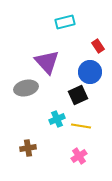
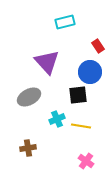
gray ellipse: moved 3 px right, 9 px down; rotated 15 degrees counterclockwise
black square: rotated 18 degrees clockwise
pink cross: moved 7 px right, 5 px down; rotated 21 degrees counterclockwise
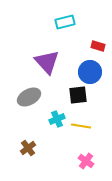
red rectangle: rotated 40 degrees counterclockwise
brown cross: rotated 28 degrees counterclockwise
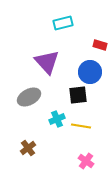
cyan rectangle: moved 2 px left, 1 px down
red rectangle: moved 2 px right, 1 px up
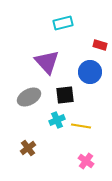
black square: moved 13 px left
cyan cross: moved 1 px down
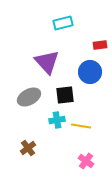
red rectangle: rotated 24 degrees counterclockwise
cyan cross: rotated 14 degrees clockwise
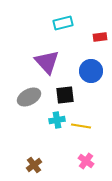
red rectangle: moved 8 px up
blue circle: moved 1 px right, 1 px up
brown cross: moved 6 px right, 17 px down
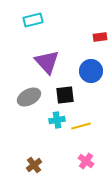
cyan rectangle: moved 30 px left, 3 px up
yellow line: rotated 24 degrees counterclockwise
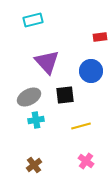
cyan cross: moved 21 px left
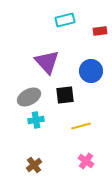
cyan rectangle: moved 32 px right
red rectangle: moved 6 px up
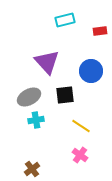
yellow line: rotated 48 degrees clockwise
pink cross: moved 6 px left, 6 px up
brown cross: moved 2 px left, 4 px down
